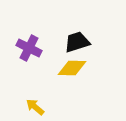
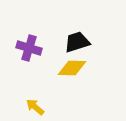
purple cross: rotated 10 degrees counterclockwise
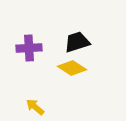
purple cross: rotated 20 degrees counterclockwise
yellow diamond: rotated 32 degrees clockwise
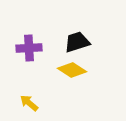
yellow diamond: moved 2 px down
yellow arrow: moved 6 px left, 4 px up
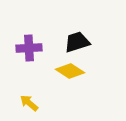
yellow diamond: moved 2 px left, 1 px down
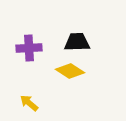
black trapezoid: rotated 16 degrees clockwise
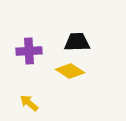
purple cross: moved 3 px down
